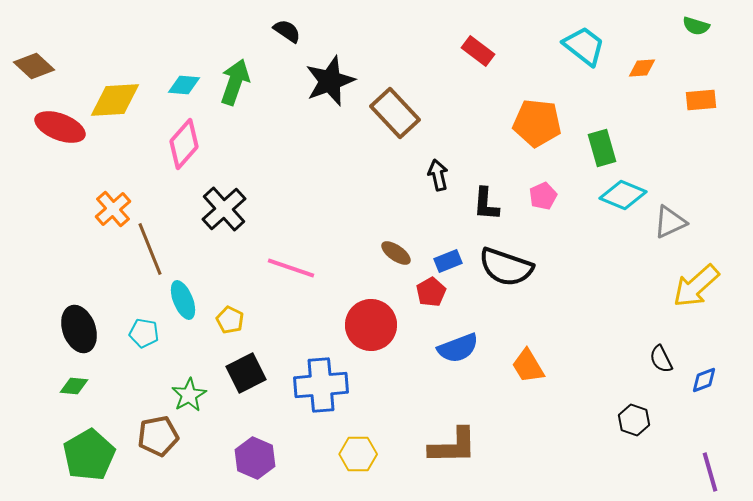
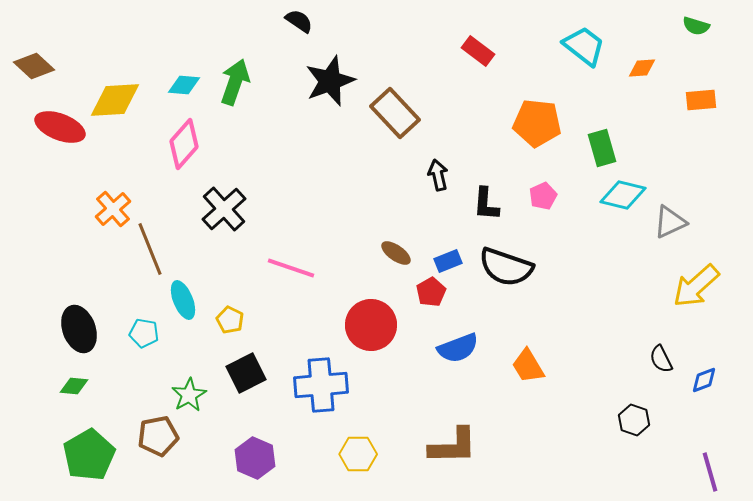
black semicircle at (287, 31): moved 12 px right, 10 px up
cyan diamond at (623, 195): rotated 9 degrees counterclockwise
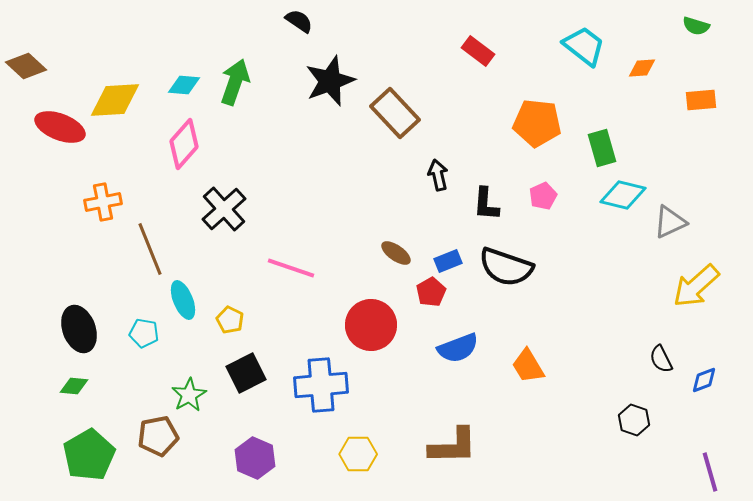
brown diamond at (34, 66): moved 8 px left
orange cross at (113, 209): moved 10 px left, 7 px up; rotated 30 degrees clockwise
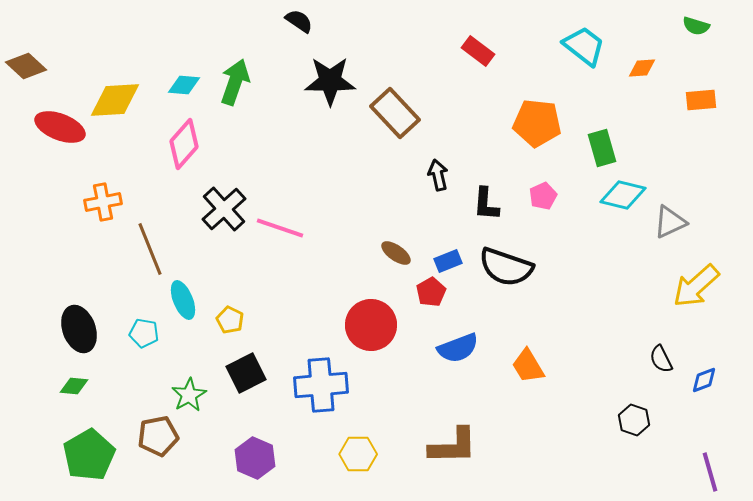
black star at (330, 81): rotated 21 degrees clockwise
pink line at (291, 268): moved 11 px left, 40 px up
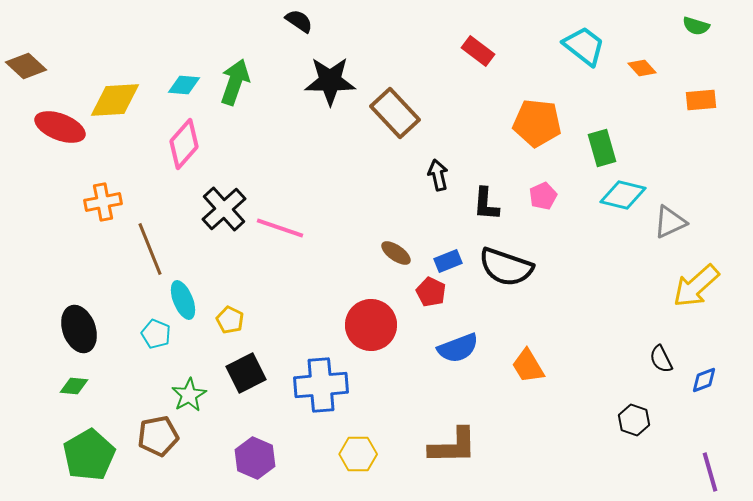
orange diamond at (642, 68): rotated 52 degrees clockwise
red pentagon at (431, 292): rotated 16 degrees counterclockwise
cyan pentagon at (144, 333): moved 12 px right, 1 px down; rotated 12 degrees clockwise
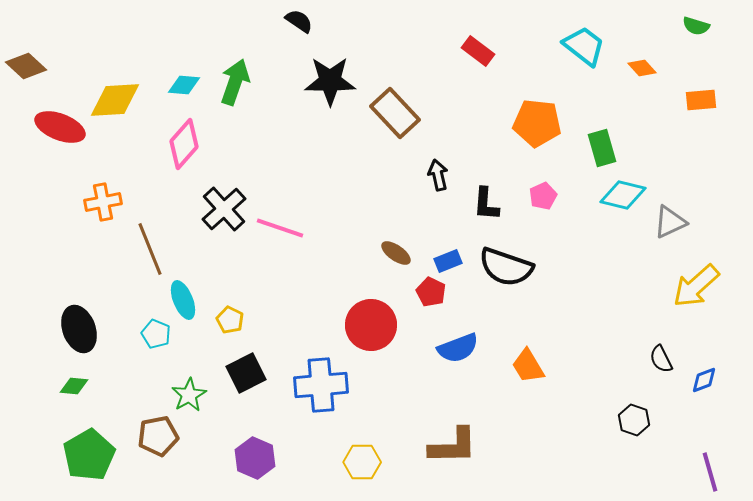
yellow hexagon at (358, 454): moved 4 px right, 8 px down
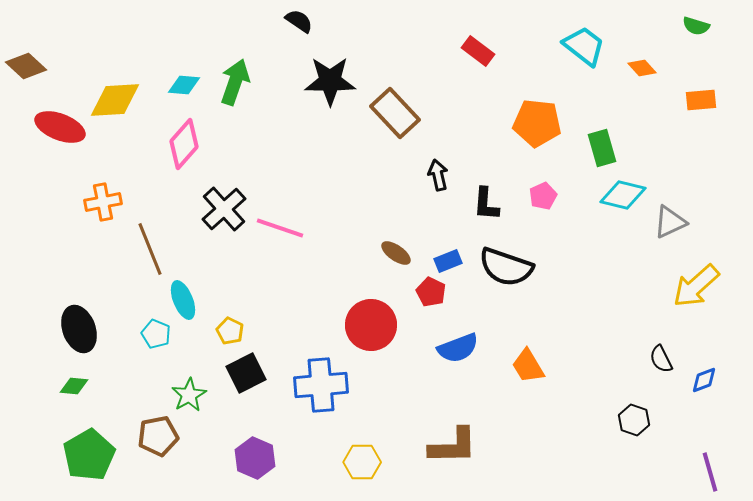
yellow pentagon at (230, 320): moved 11 px down
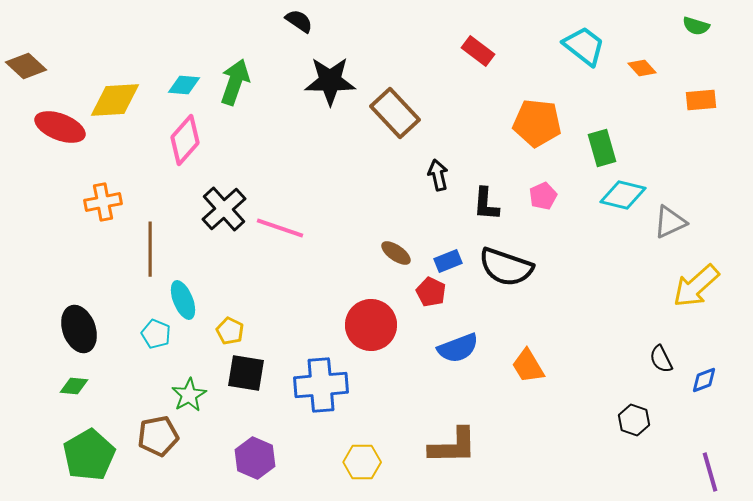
pink diamond at (184, 144): moved 1 px right, 4 px up
brown line at (150, 249): rotated 22 degrees clockwise
black square at (246, 373): rotated 36 degrees clockwise
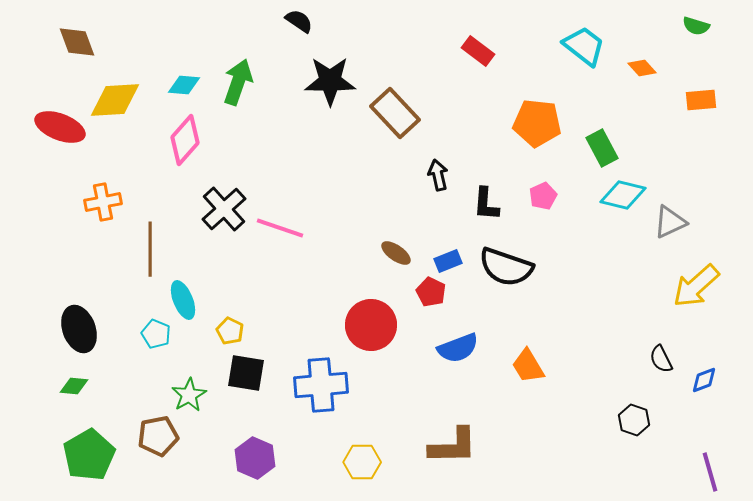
brown diamond at (26, 66): moved 51 px right, 24 px up; rotated 27 degrees clockwise
green arrow at (235, 82): moved 3 px right
green rectangle at (602, 148): rotated 12 degrees counterclockwise
